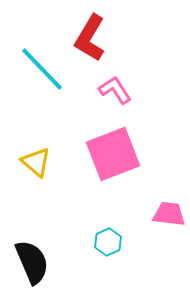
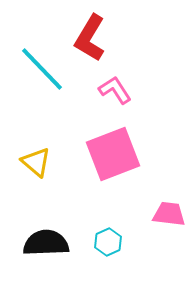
black semicircle: moved 14 px right, 19 px up; rotated 69 degrees counterclockwise
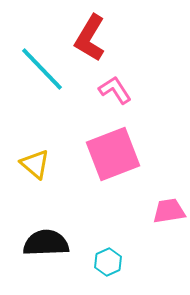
yellow triangle: moved 1 px left, 2 px down
pink trapezoid: moved 3 px up; rotated 16 degrees counterclockwise
cyan hexagon: moved 20 px down
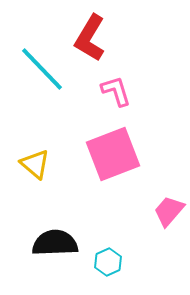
pink L-shape: moved 1 px right, 1 px down; rotated 16 degrees clockwise
pink trapezoid: rotated 40 degrees counterclockwise
black semicircle: moved 9 px right
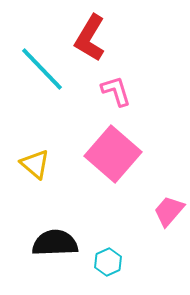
pink square: rotated 28 degrees counterclockwise
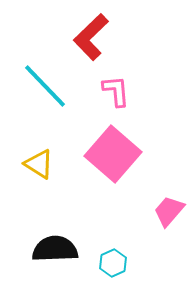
red L-shape: moved 1 px right, 1 px up; rotated 15 degrees clockwise
cyan line: moved 3 px right, 17 px down
pink L-shape: rotated 12 degrees clockwise
yellow triangle: moved 4 px right; rotated 8 degrees counterclockwise
black semicircle: moved 6 px down
cyan hexagon: moved 5 px right, 1 px down
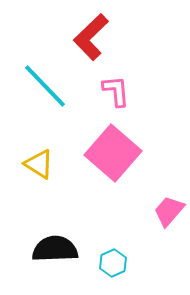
pink square: moved 1 px up
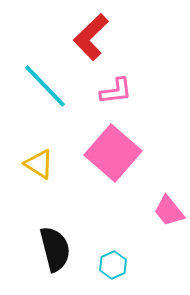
pink L-shape: rotated 88 degrees clockwise
pink trapezoid: rotated 80 degrees counterclockwise
black semicircle: rotated 78 degrees clockwise
cyan hexagon: moved 2 px down
